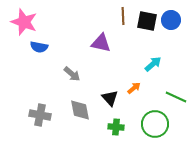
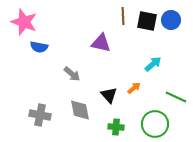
black triangle: moved 1 px left, 3 px up
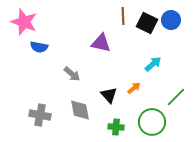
black square: moved 2 px down; rotated 15 degrees clockwise
green line: rotated 70 degrees counterclockwise
green circle: moved 3 px left, 2 px up
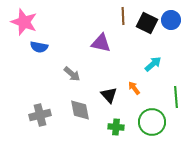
orange arrow: rotated 88 degrees counterclockwise
green line: rotated 50 degrees counterclockwise
gray cross: rotated 25 degrees counterclockwise
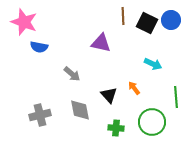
cyan arrow: rotated 66 degrees clockwise
green cross: moved 1 px down
